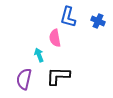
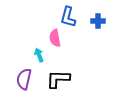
blue cross: rotated 24 degrees counterclockwise
black L-shape: moved 3 px down
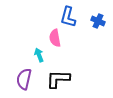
blue cross: rotated 24 degrees clockwise
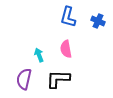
pink semicircle: moved 11 px right, 11 px down
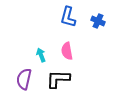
pink semicircle: moved 1 px right, 2 px down
cyan arrow: moved 2 px right
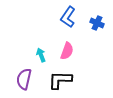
blue L-shape: rotated 20 degrees clockwise
blue cross: moved 1 px left, 2 px down
pink semicircle: rotated 150 degrees counterclockwise
black L-shape: moved 2 px right, 1 px down
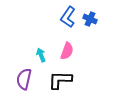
blue cross: moved 7 px left, 4 px up
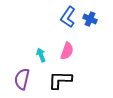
purple semicircle: moved 2 px left
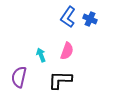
purple semicircle: moved 3 px left, 2 px up
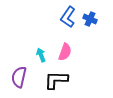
pink semicircle: moved 2 px left, 1 px down
black L-shape: moved 4 px left
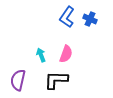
blue L-shape: moved 1 px left
pink semicircle: moved 1 px right, 2 px down
purple semicircle: moved 1 px left, 3 px down
